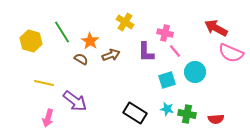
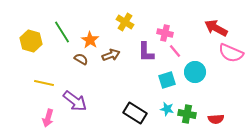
orange star: moved 1 px up
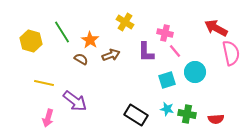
pink semicircle: rotated 125 degrees counterclockwise
black rectangle: moved 1 px right, 2 px down
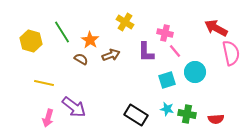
purple arrow: moved 1 px left, 6 px down
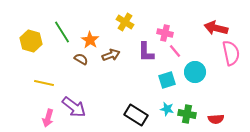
red arrow: rotated 15 degrees counterclockwise
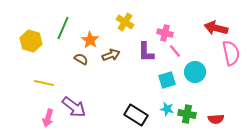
green line: moved 1 px right, 4 px up; rotated 55 degrees clockwise
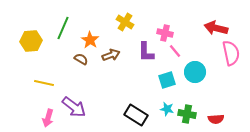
yellow hexagon: rotated 20 degrees counterclockwise
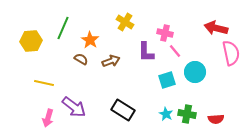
brown arrow: moved 6 px down
cyan star: moved 1 px left, 5 px down; rotated 16 degrees clockwise
black rectangle: moved 13 px left, 5 px up
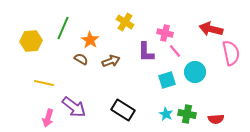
red arrow: moved 5 px left, 1 px down
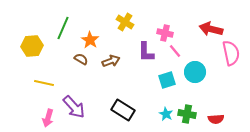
yellow hexagon: moved 1 px right, 5 px down
purple arrow: rotated 10 degrees clockwise
